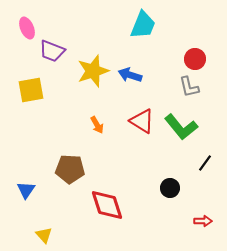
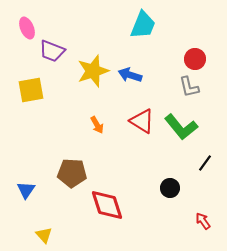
brown pentagon: moved 2 px right, 4 px down
red arrow: rotated 126 degrees counterclockwise
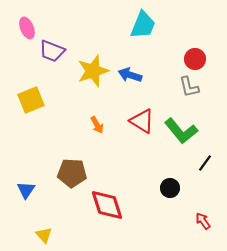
yellow square: moved 10 px down; rotated 12 degrees counterclockwise
green L-shape: moved 4 px down
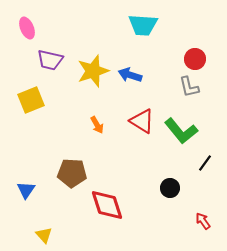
cyan trapezoid: rotated 72 degrees clockwise
purple trapezoid: moved 2 px left, 9 px down; rotated 8 degrees counterclockwise
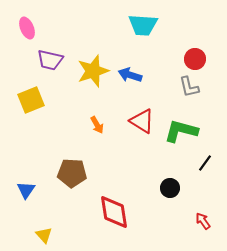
green L-shape: rotated 144 degrees clockwise
red diamond: moved 7 px right, 7 px down; rotated 9 degrees clockwise
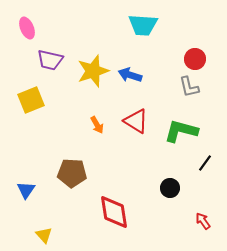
red triangle: moved 6 px left
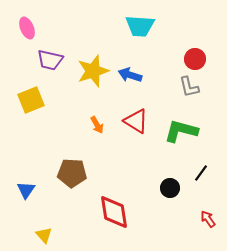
cyan trapezoid: moved 3 px left, 1 px down
black line: moved 4 px left, 10 px down
red arrow: moved 5 px right, 2 px up
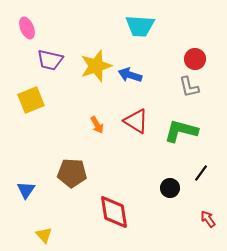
yellow star: moved 3 px right, 5 px up
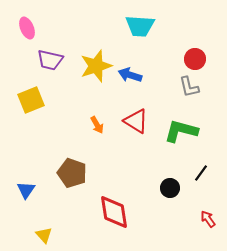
brown pentagon: rotated 16 degrees clockwise
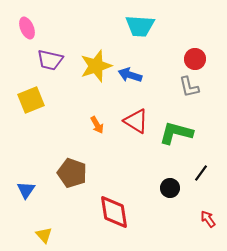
green L-shape: moved 5 px left, 2 px down
